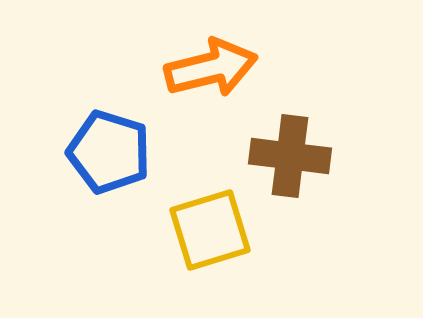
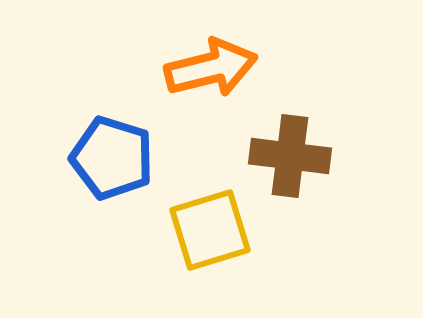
blue pentagon: moved 3 px right, 6 px down
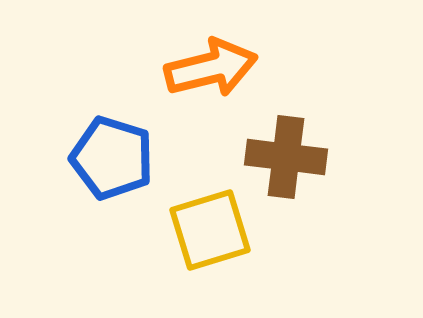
brown cross: moved 4 px left, 1 px down
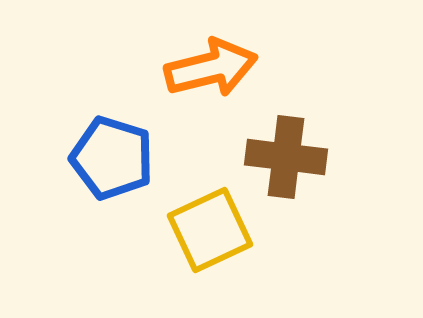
yellow square: rotated 8 degrees counterclockwise
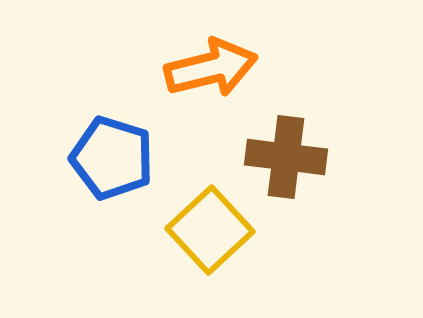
yellow square: rotated 18 degrees counterclockwise
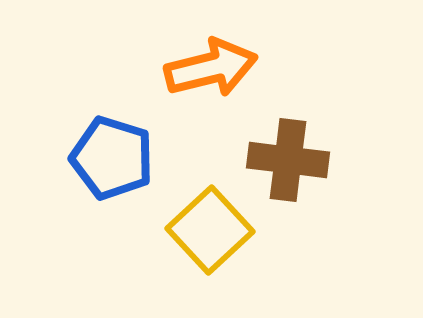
brown cross: moved 2 px right, 3 px down
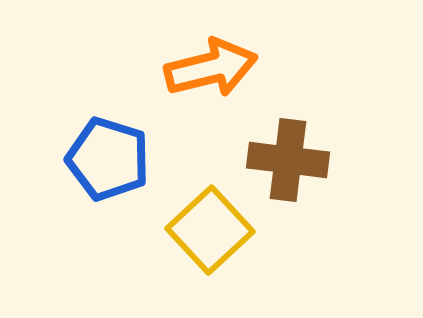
blue pentagon: moved 4 px left, 1 px down
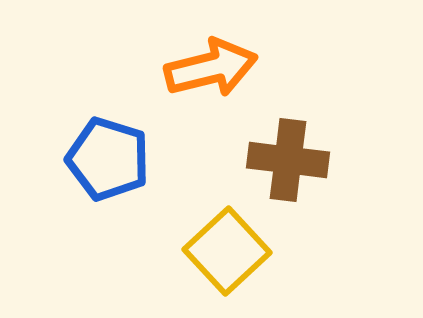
yellow square: moved 17 px right, 21 px down
